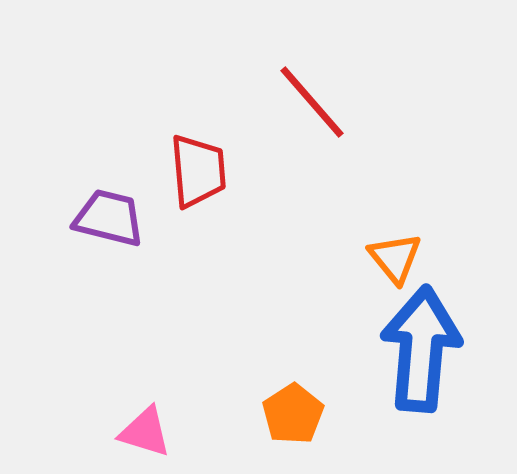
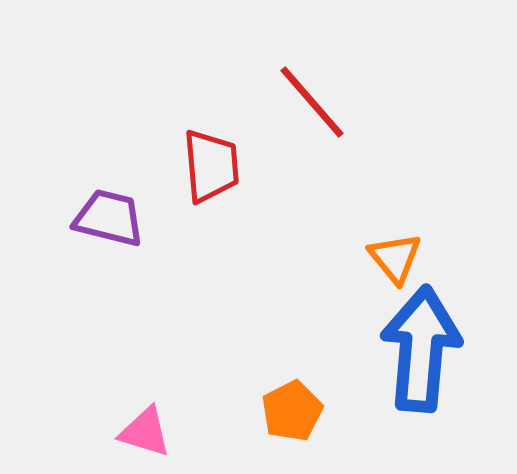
red trapezoid: moved 13 px right, 5 px up
orange pentagon: moved 1 px left, 3 px up; rotated 6 degrees clockwise
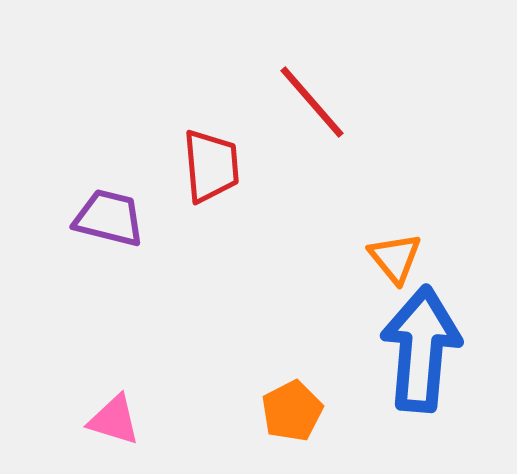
pink triangle: moved 31 px left, 12 px up
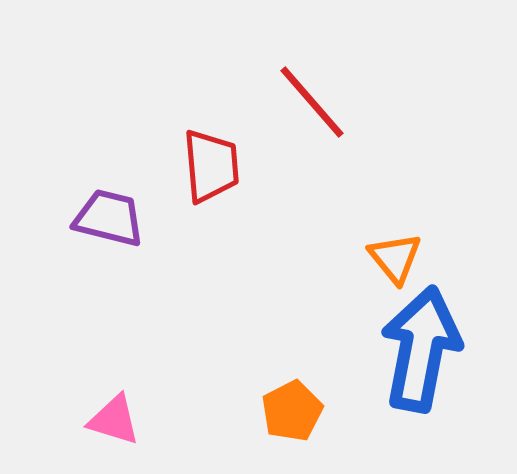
blue arrow: rotated 6 degrees clockwise
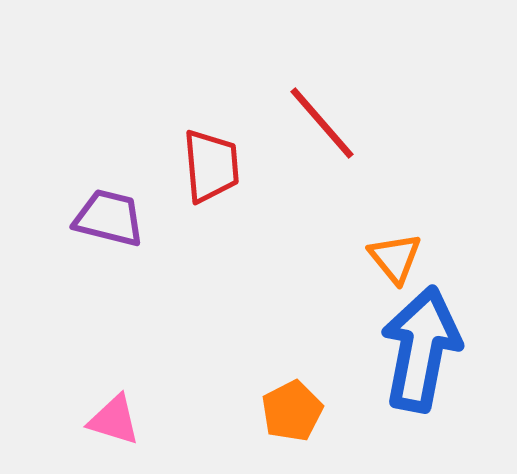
red line: moved 10 px right, 21 px down
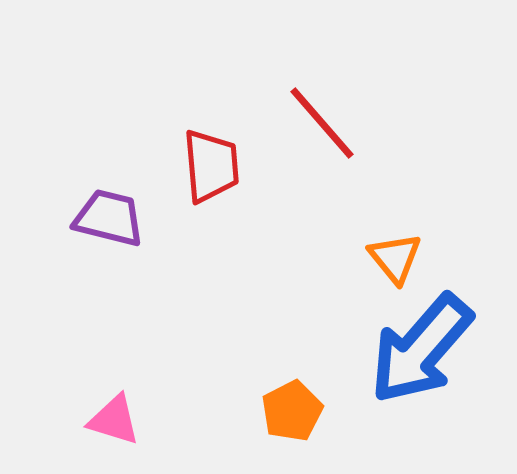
blue arrow: rotated 150 degrees counterclockwise
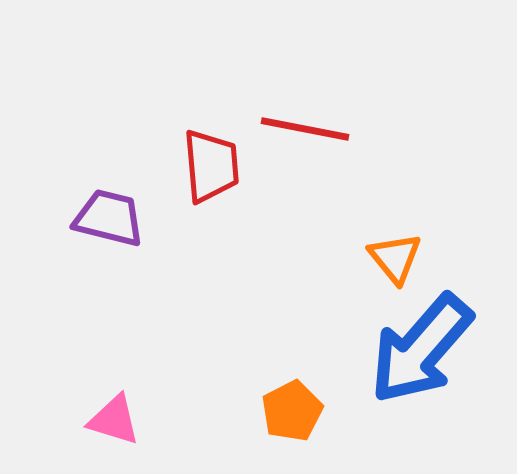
red line: moved 17 px left, 6 px down; rotated 38 degrees counterclockwise
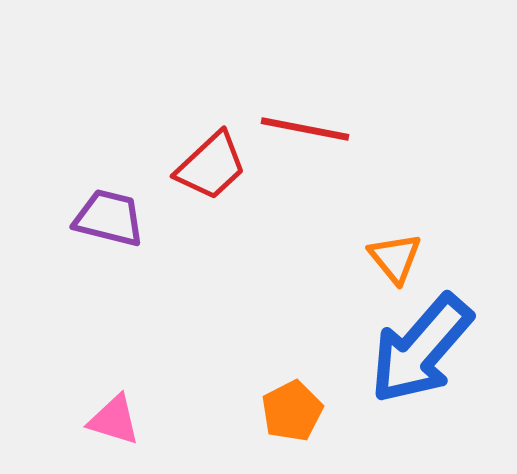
red trapezoid: rotated 52 degrees clockwise
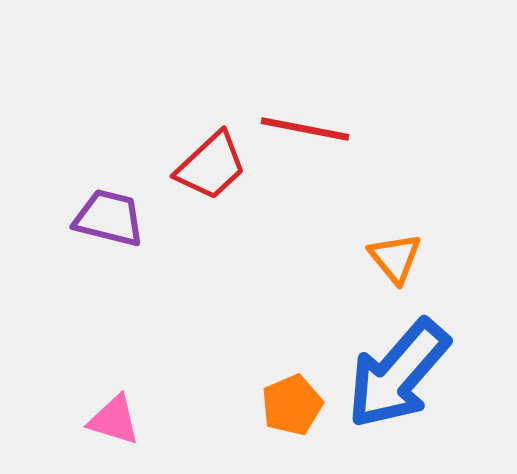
blue arrow: moved 23 px left, 25 px down
orange pentagon: moved 6 px up; rotated 4 degrees clockwise
